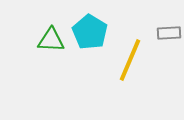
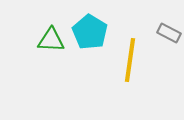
gray rectangle: rotated 30 degrees clockwise
yellow line: rotated 15 degrees counterclockwise
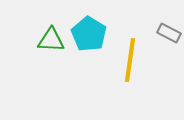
cyan pentagon: moved 1 px left, 2 px down
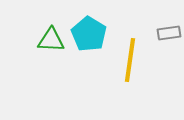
gray rectangle: rotated 35 degrees counterclockwise
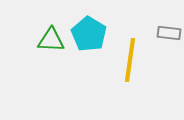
gray rectangle: rotated 15 degrees clockwise
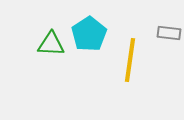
cyan pentagon: rotated 8 degrees clockwise
green triangle: moved 4 px down
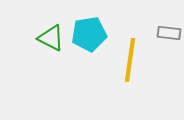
cyan pentagon: rotated 24 degrees clockwise
green triangle: moved 6 px up; rotated 24 degrees clockwise
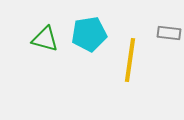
green triangle: moved 6 px left, 1 px down; rotated 12 degrees counterclockwise
